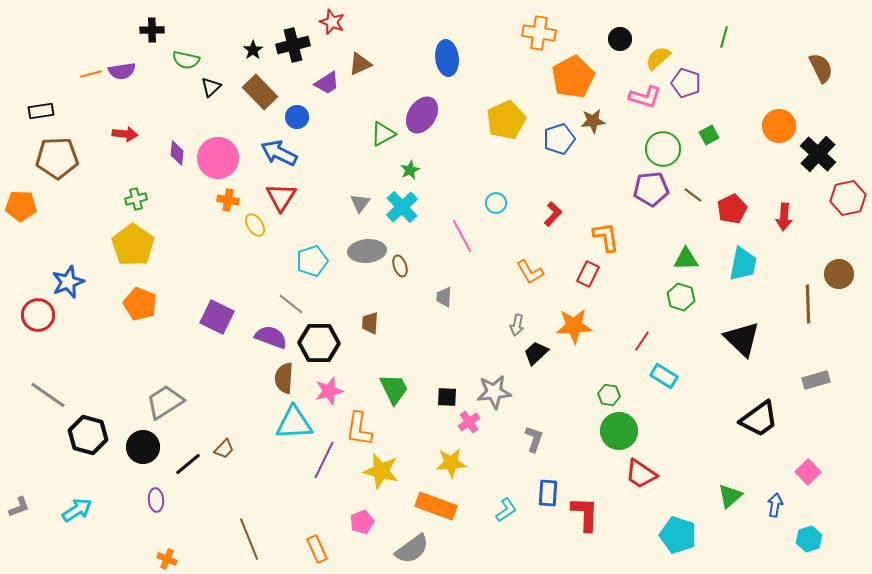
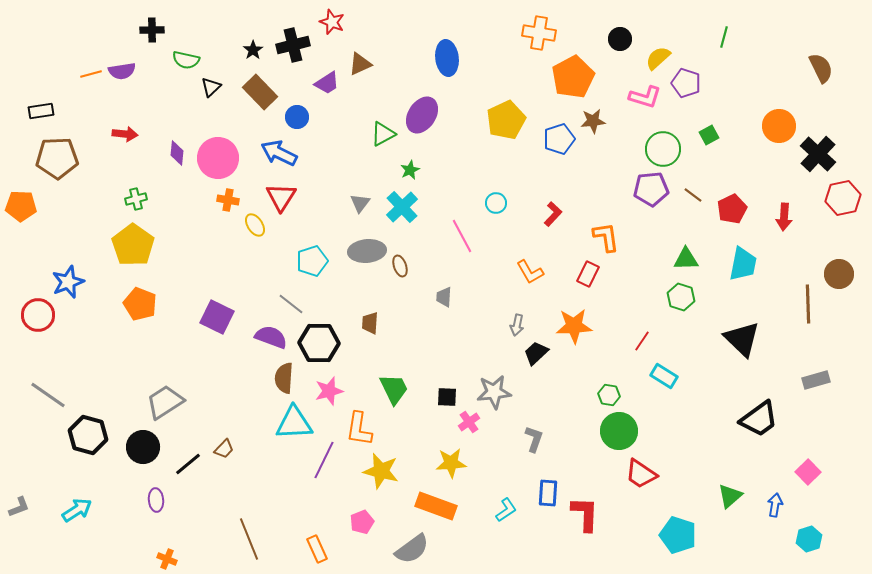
red hexagon at (848, 198): moved 5 px left
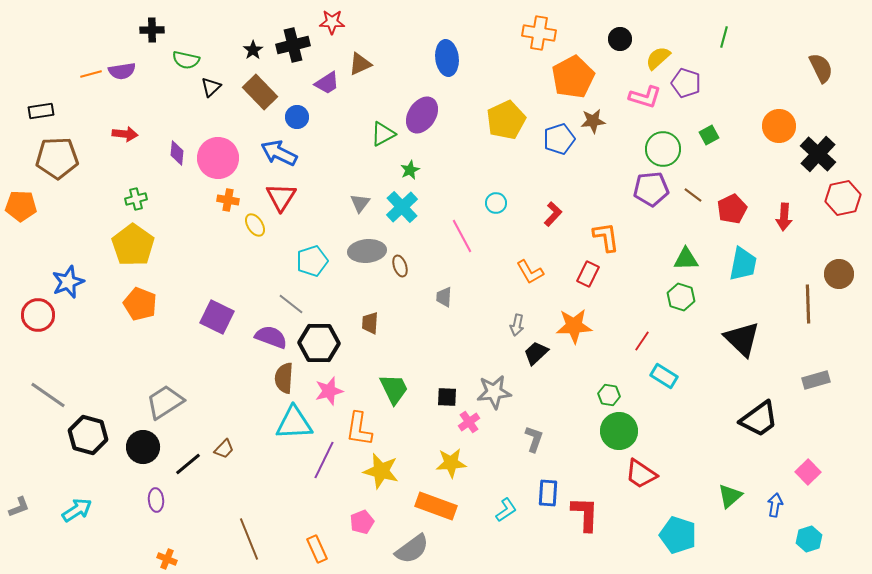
red star at (332, 22): rotated 20 degrees counterclockwise
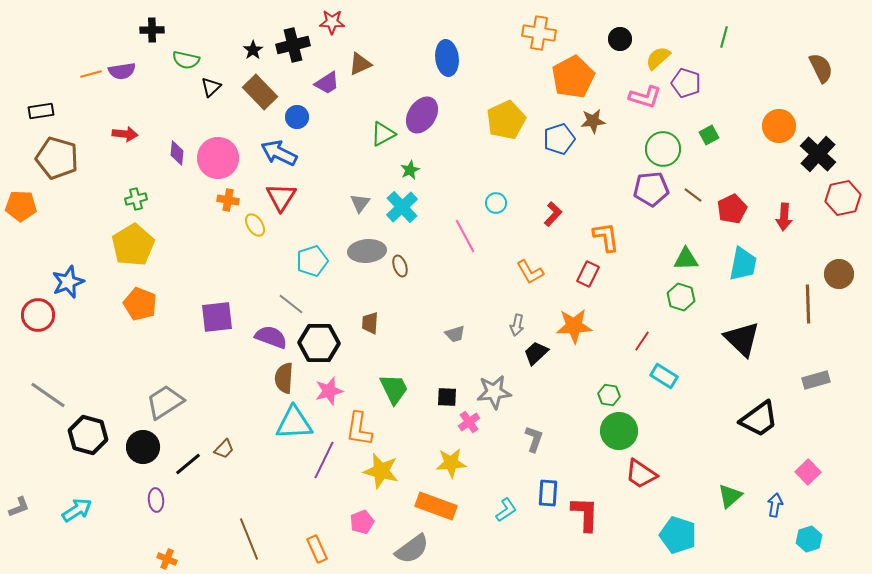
brown pentagon at (57, 158): rotated 18 degrees clockwise
pink line at (462, 236): moved 3 px right
yellow pentagon at (133, 245): rotated 6 degrees clockwise
gray trapezoid at (444, 297): moved 11 px right, 37 px down; rotated 110 degrees counterclockwise
purple square at (217, 317): rotated 32 degrees counterclockwise
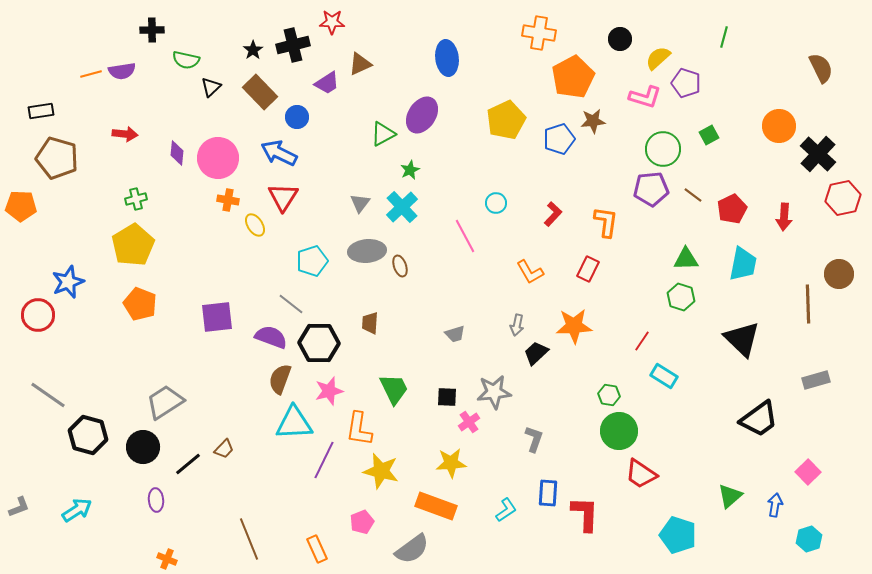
red triangle at (281, 197): moved 2 px right
orange L-shape at (606, 237): moved 15 px up; rotated 16 degrees clockwise
red rectangle at (588, 274): moved 5 px up
brown semicircle at (284, 378): moved 4 px left, 1 px down; rotated 16 degrees clockwise
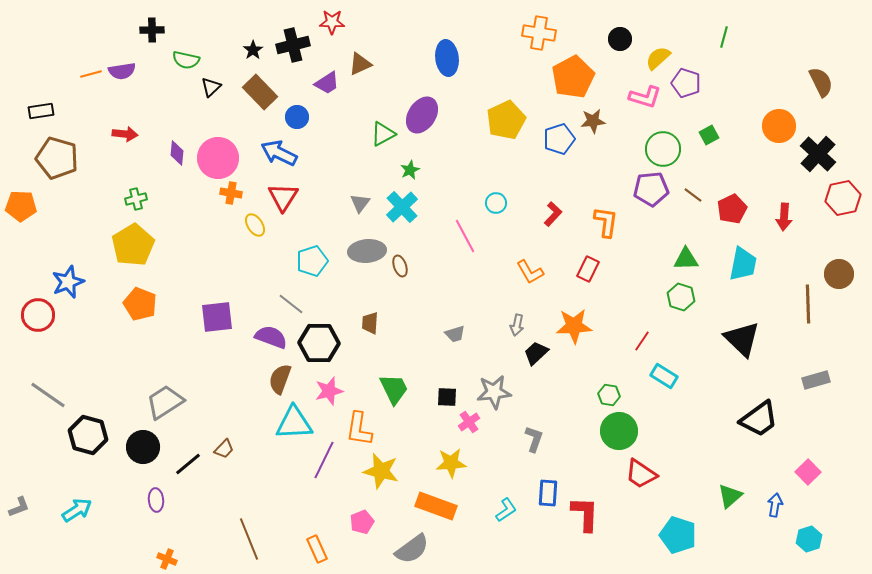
brown semicircle at (821, 68): moved 14 px down
orange cross at (228, 200): moved 3 px right, 7 px up
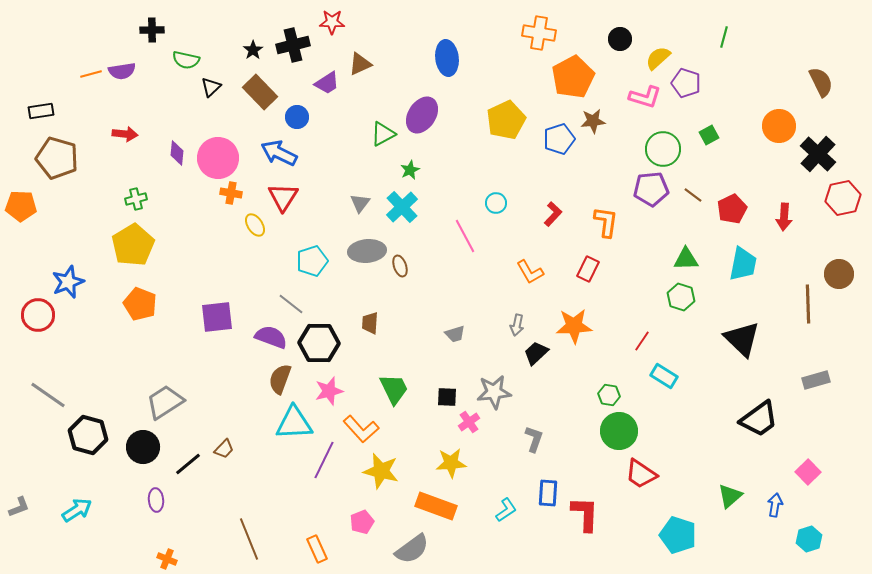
orange L-shape at (359, 429): moved 2 px right; rotated 51 degrees counterclockwise
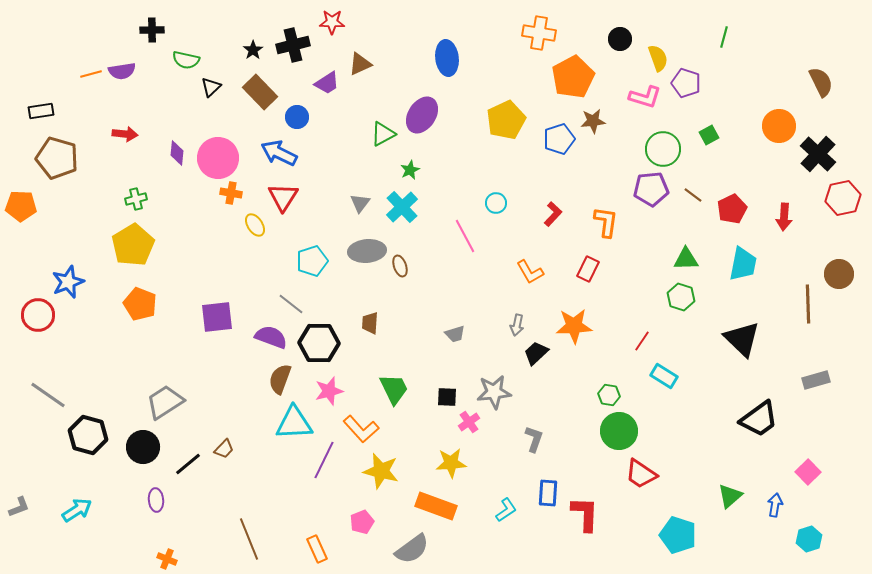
yellow semicircle at (658, 58): rotated 112 degrees clockwise
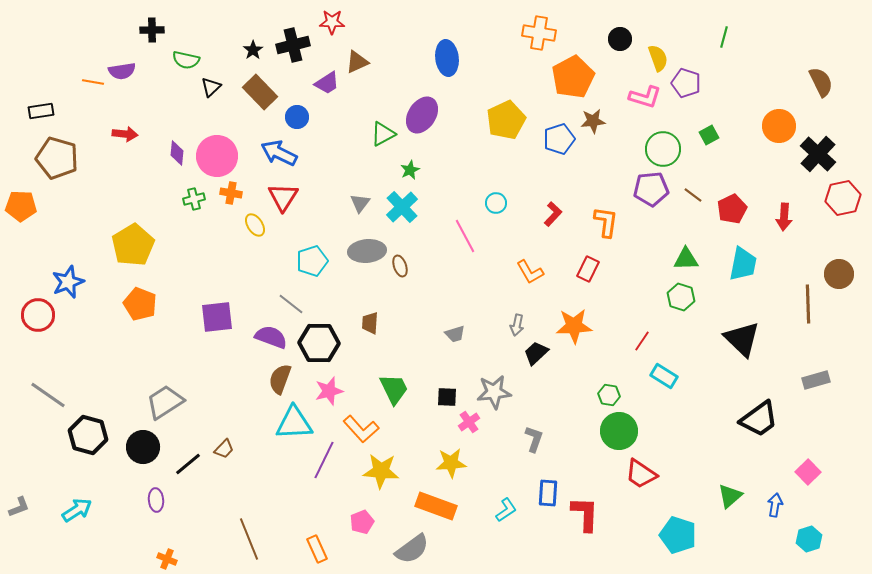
brown triangle at (360, 64): moved 3 px left, 2 px up
orange line at (91, 74): moved 2 px right, 8 px down; rotated 25 degrees clockwise
pink circle at (218, 158): moved 1 px left, 2 px up
green cross at (136, 199): moved 58 px right
yellow star at (381, 471): rotated 9 degrees counterclockwise
